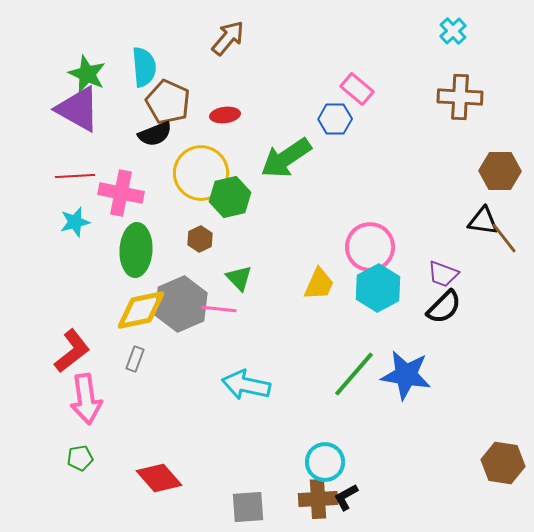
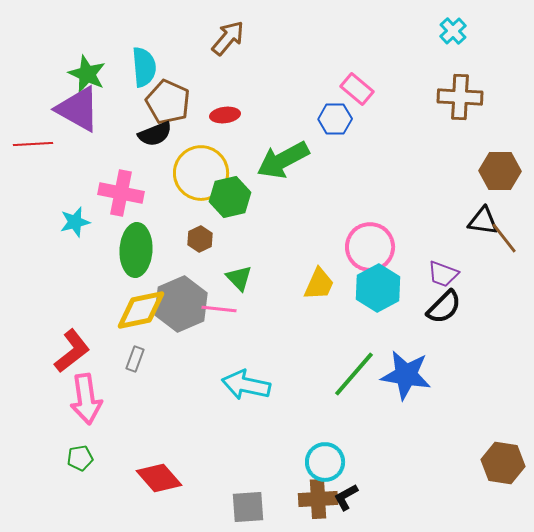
green arrow at (286, 158): moved 3 px left, 2 px down; rotated 6 degrees clockwise
red line at (75, 176): moved 42 px left, 32 px up
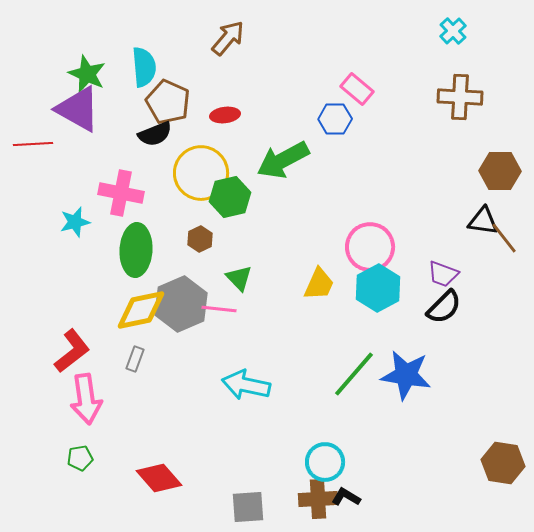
black L-shape at (346, 497): rotated 60 degrees clockwise
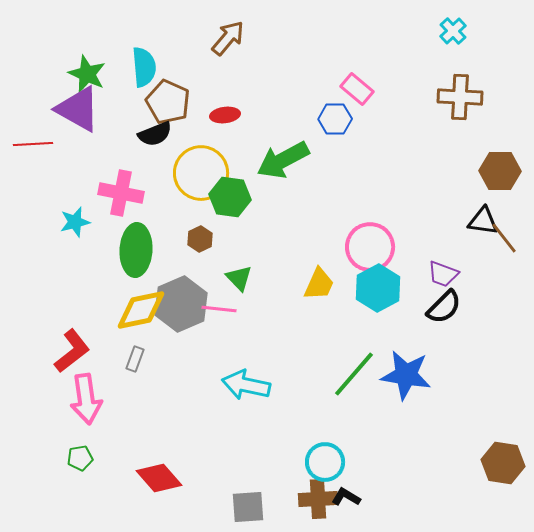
green hexagon at (230, 197): rotated 21 degrees clockwise
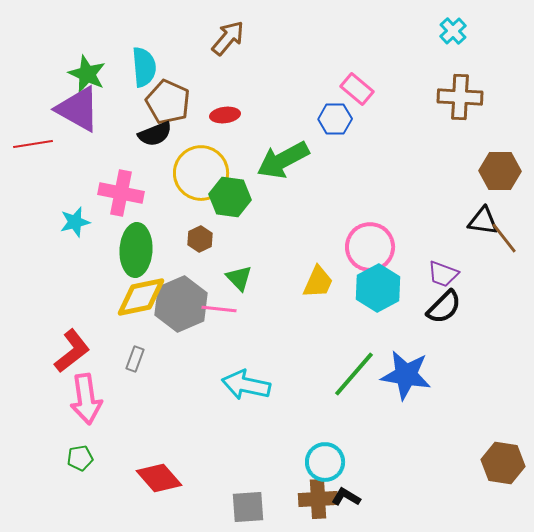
red line at (33, 144): rotated 6 degrees counterclockwise
yellow trapezoid at (319, 284): moved 1 px left, 2 px up
yellow diamond at (141, 310): moved 13 px up
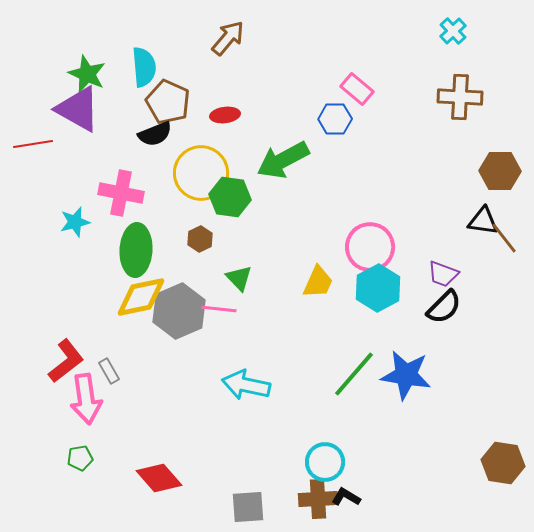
gray hexagon at (181, 304): moved 2 px left, 7 px down
red L-shape at (72, 351): moved 6 px left, 10 px down
gray rectangle at (135, 359): moved 26 px left, 12 px down; rotated 50 degrees counterclockwise
